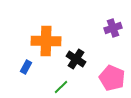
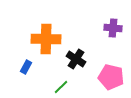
purple cross: rotated 24 degrees clockwise
orange cross: moved 2 px up
pink pentagon: moved 1 px left, 1 px up; rotated 10 degrees counterclockwise
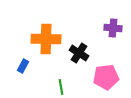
black cross: moved 3 px right, 6 px up
blue rectangle: moved 3 px left, 1 px up
pink pentagon: moved 5 px left; rotated 20 degrees counterclockwise
green line: rotated 56 degrees counterclockwise
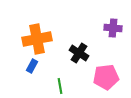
orange cross: moved 9 px left; rotated 12 degrees counterclockwise
blue rectangle: moved 9 px right
green line: moved 1 px left, 1 px up
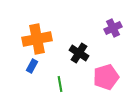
purple cross: rotated 30 degrees counterclockwise
pink pentagon: rotated 10 degrees counterclockwise
green line: moved 2 px up
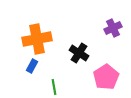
pink pentagon: rotated 15 degrees counterclockwise
green line: moved 6 px left, 3 px down
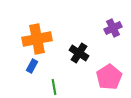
pink pentagon: moved 3 px right
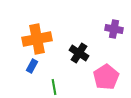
purple cross: moved 1 px right, 1 px down; rotated 36 degrees clockwise
pink pentagon: moved 3 px left
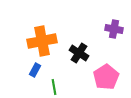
orange cross: moved 5 px right, 2 px down
blue rectangle: moved 3 px right, 4 px down
